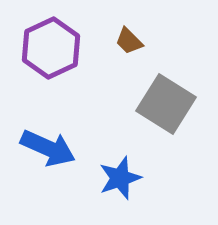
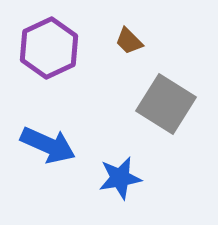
purple hexagon: moved 2 px left
blue arrow: moved 3 px up
blue star: rotated 9 degrees clockwise
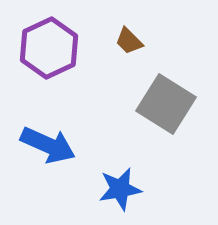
blue star: moved 11 px down
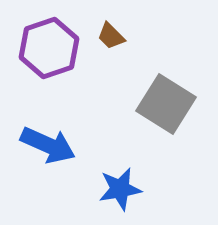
brown trapezoid: moved 18 px left, 5 px up
purple hexagon: rotated 6 degrees clockwise
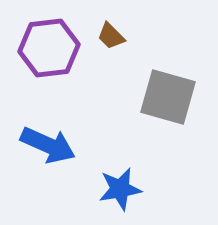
purple hexagon: rotated 12 degrees clockwise
gray square: moved 2 px right, 7 px up; rotated 16 degrees counterclockwise
